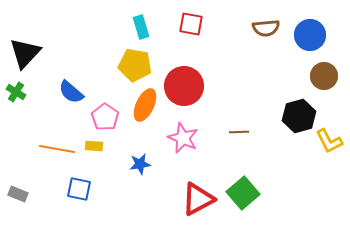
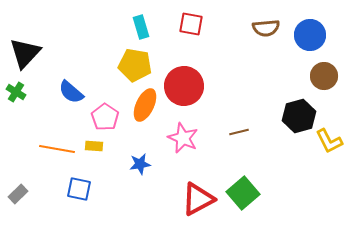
brown line: rotated 12 degrees counterclockwise
gray rectangle: rotated 66 degrees counterclockwise
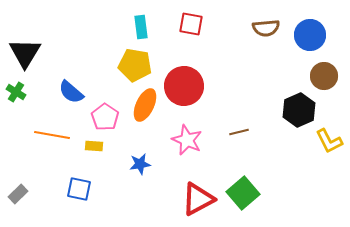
cyan rectangle: rotated 10 degrees clockwise
black triangle: rotated 12 degrees counterclockwise
black hexagon: moved 6 px up; rotated 8 degrees counterclockwise
pink star: moved 4 px right, 2 px down
orange line: moved 5 px left, 14 px up
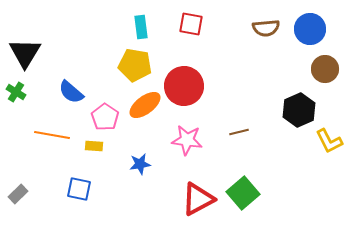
blue circle: moved 6 px up
brown circle: moved 1 px right, 7 px up
orange ellipse: rotated 28 degrees clockwise
pink star: rotated 16 degrees counterclockwise
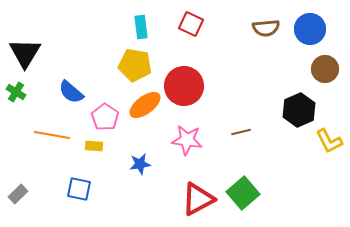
red square: rotated 15 degrees clockwise
brown line: moved 2 px right
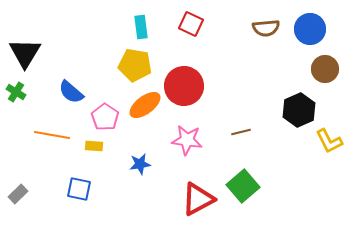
green square: moved 7 px up
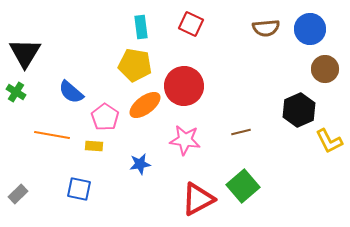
pink star: moved 2 px left
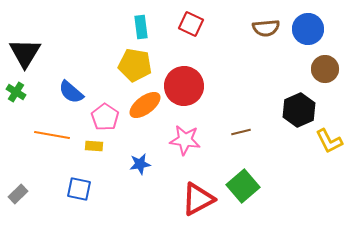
blue circle: moved 2 px left
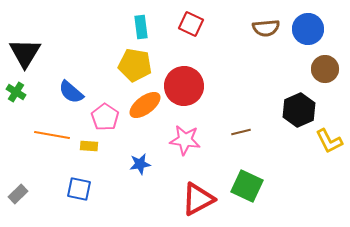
yellow rectangle: moved 5 px left
green square: moved 4 px right; rotated 24 degrees counterclockwise
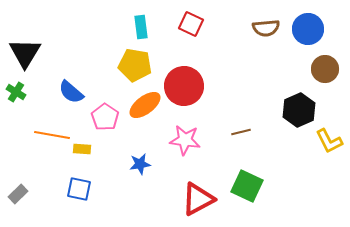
yellow rectangle: moved 7 px left, 3 px down
